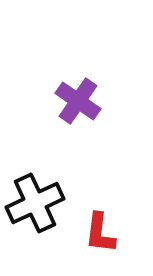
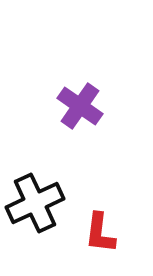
purple cross: moved 2 px right, 5 px down
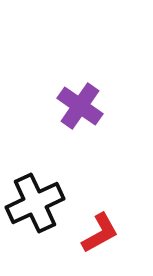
red L-shape: rotated 126 degrees counterclockwise
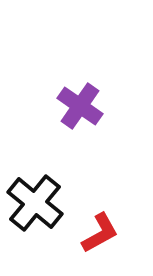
black cross: rotated 26 degrees counterclockwise
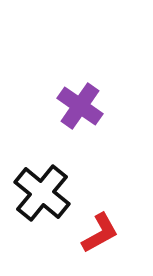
black cross: moved 7 px right, 10 px up
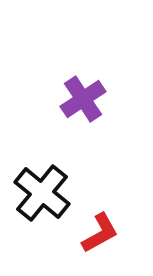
purple cross: moved 3 px right, 7 px up; rotated 21 degrees clockwise
